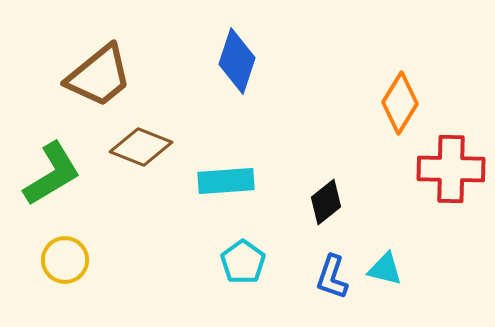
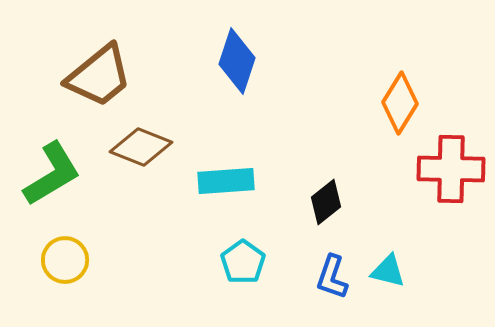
cyan triangle: moved 3 px right, 2 px down
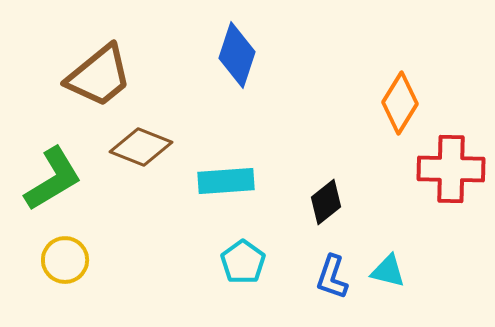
blue diamond: moved 6 px up
green L-shape: moved 1 px right, 5 px down
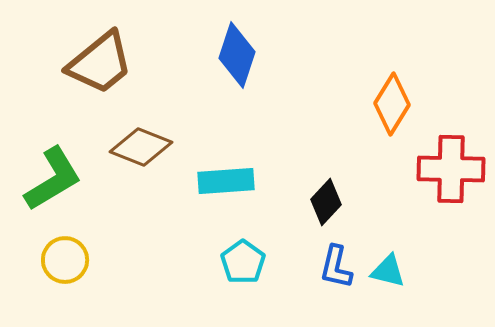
brown trapezoid: moved 1 px right, 13 px up
orange diamond: moved 8 px left, 1 px down
black diamond: rotated 9 degrees counterclockwise
blue L-shape: moved 4 px right, 10 px up; rotated 6 degrees counterclockwise
